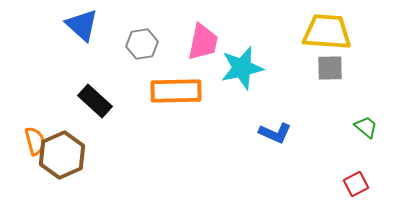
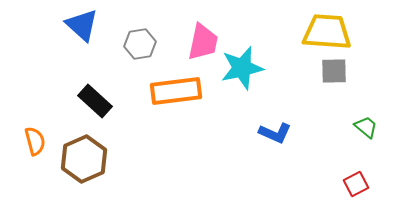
gray hexagon: moved 2 px left
gray square: moved 4 px right, 3 px down
orange rectangle: rotated 6 degrees counterclockwise
brown hexagon: moved 22 px right, 4 px down
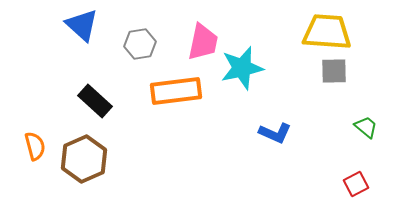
orange semicircle: moved 5 px down
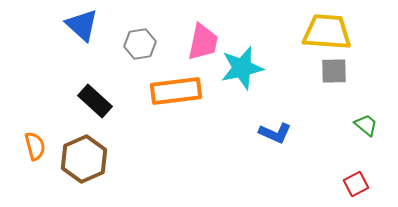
green trapezoid: moved 2 px up
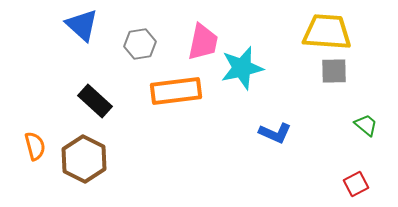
brown hexagon: rotated 9 degrees counterclockwise
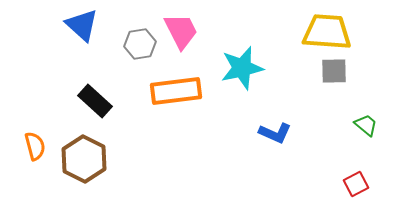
pink trapezoid: moved 22 px left, 11 px up; rotated 39 degrees counterclockwise
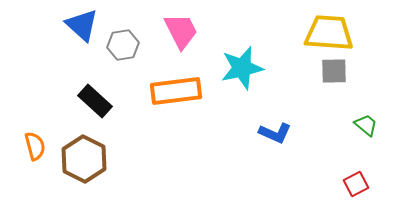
yellow trapezoid: moved 2 px right, 1 px down
gray hexagon: moved 17 px left, 1 px down
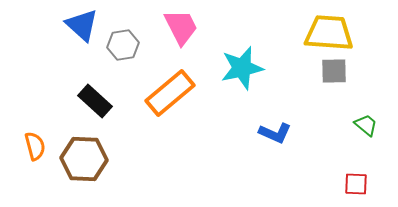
pink trapezoid: moved 4 px up
orange rectangle: moved 6 px left, 2 px down; rotated 33 degrees counterclockwise
brown hexagon: rotated 24 degrees counterclockwise
red square: rotated 30 degrees clockwise
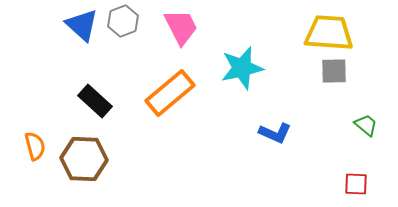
gray hexagon: moved 24 px up; rotated 12 degrees counterclockwise
